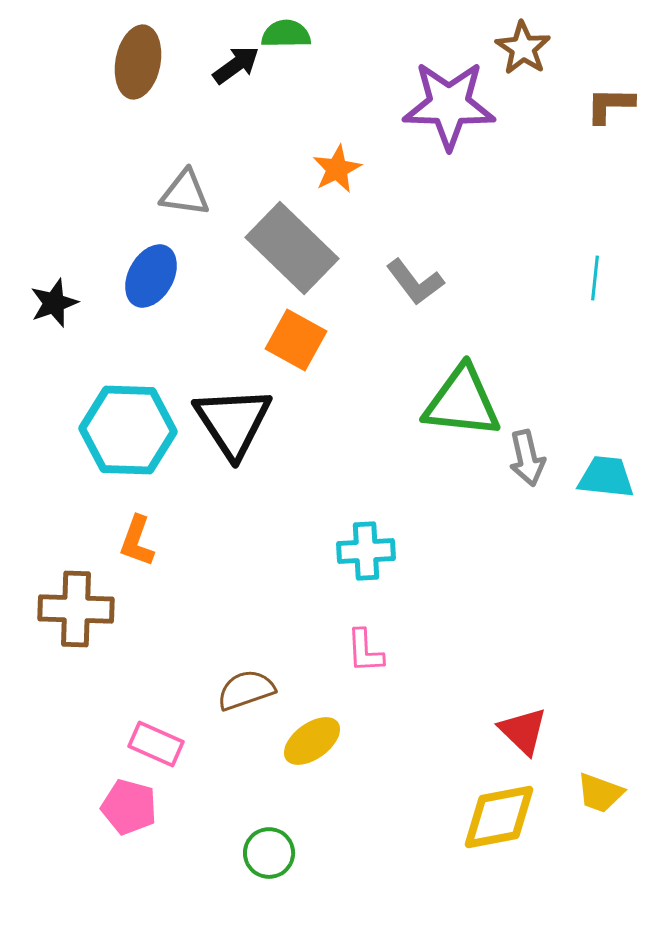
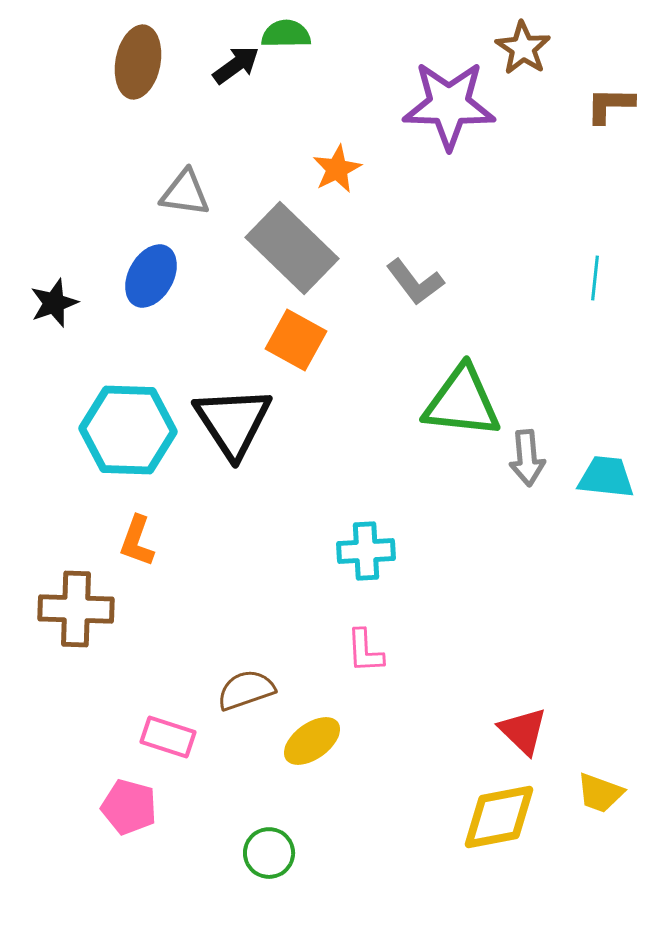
gray arrow: rotated 8 degrees clockwise
pink rectangle: moved 12 px right, 7 px up; rotated 6 degrees counterclockwise
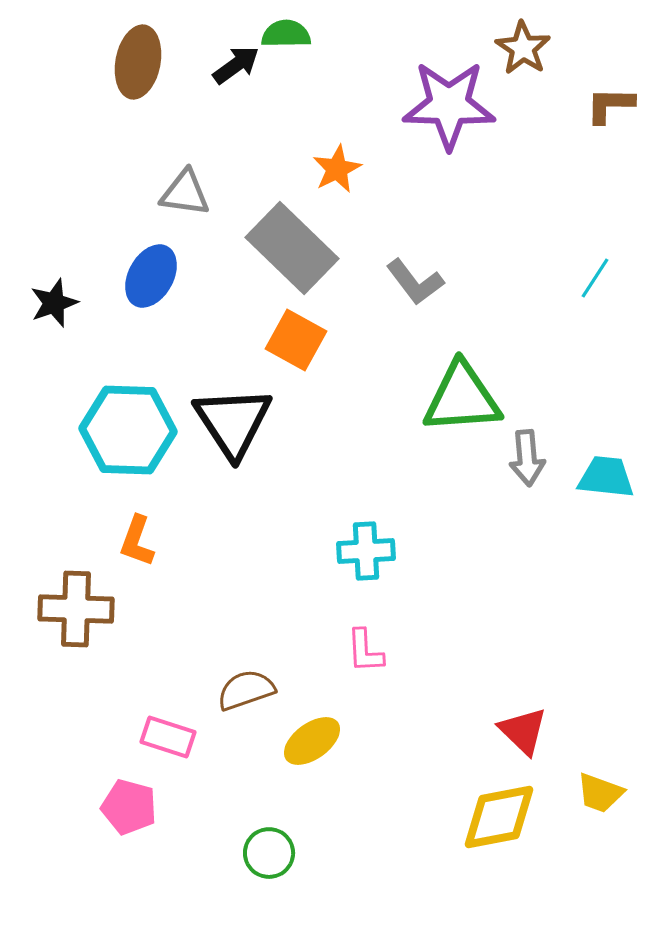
cyan line: rotated 27 degrees clockwise
green triangle: moved 4 px up; rotated 10 degrees counterclockwise
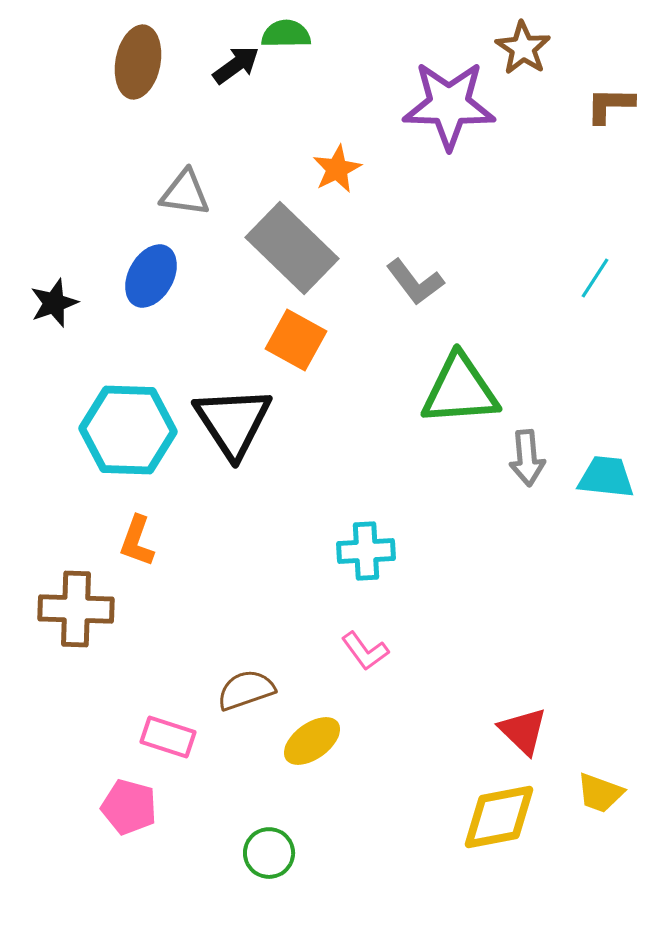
green triangle: moved 2 px left, 8 px up
pink L-shape: rotated 33 degrees counterclockwise
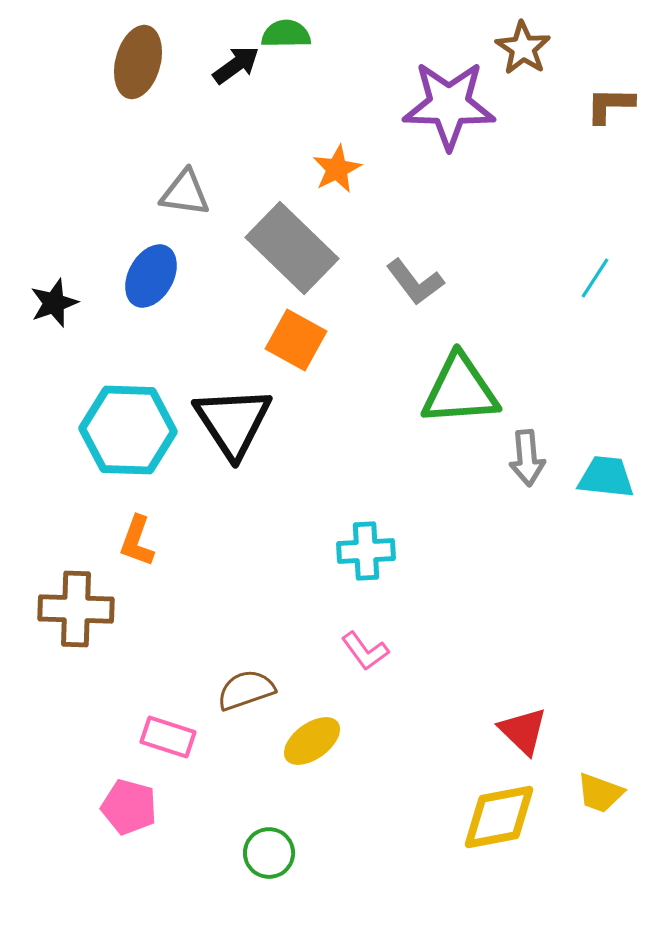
brown ellipse: rotated 4 degrees clockwise
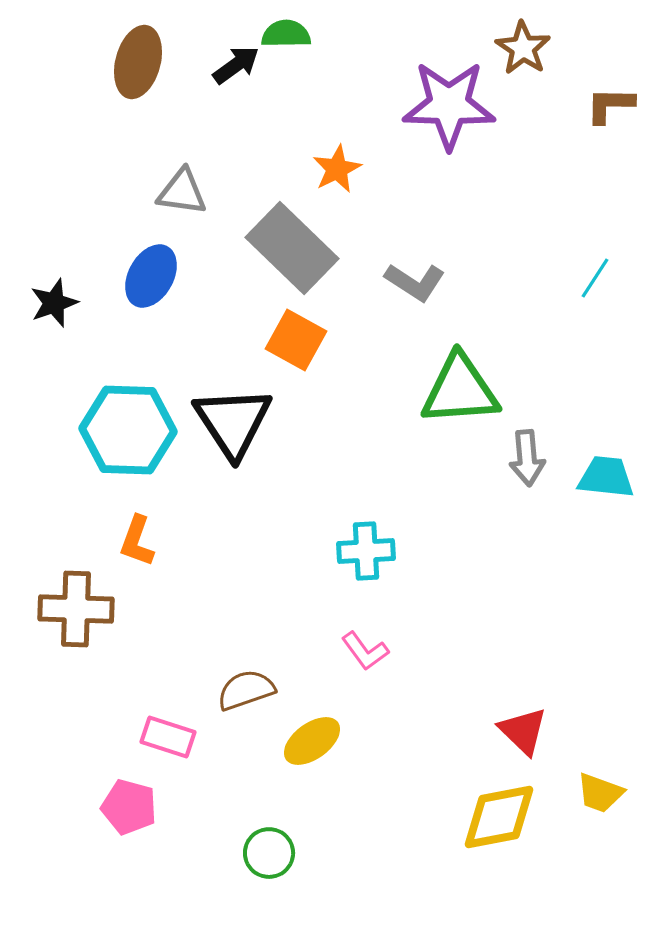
gray triangle: moved 3 px left, 1 px up
gray L-shape: rotated 20 degrees counterclockwise
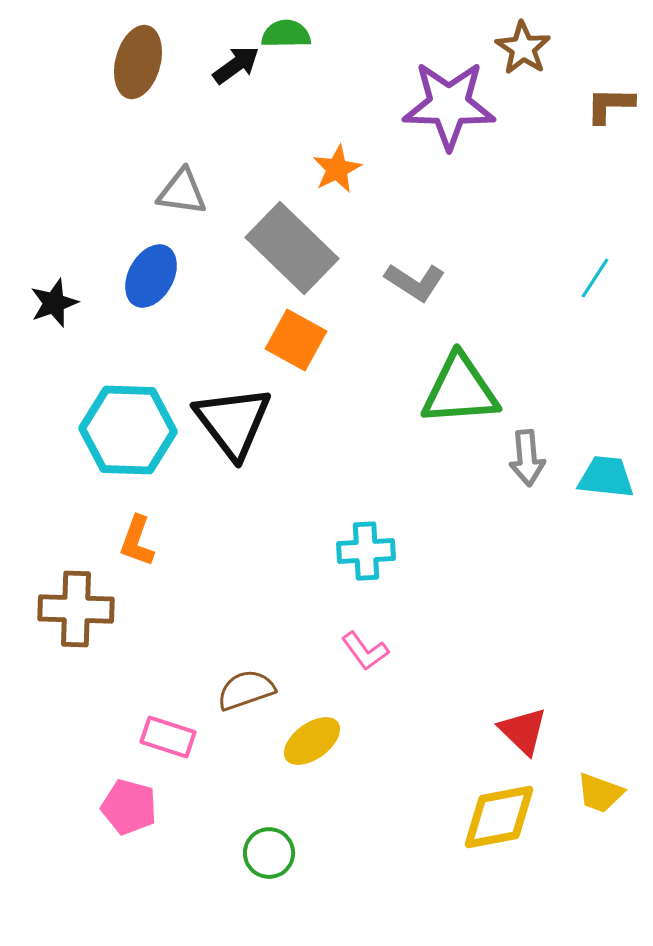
black triangle: rotated 4 degrees counterclockwise
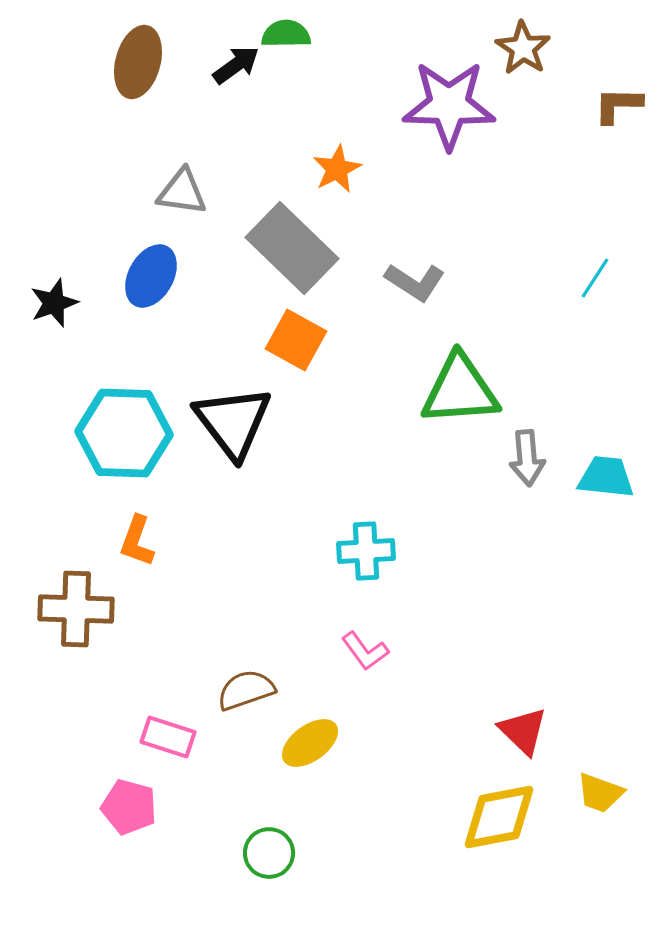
brown L-shape: moved 8 px right
cyan hexagon: moved 4 px left, 3 px down
yellow ellipse: moved 2 px left, 2 px down
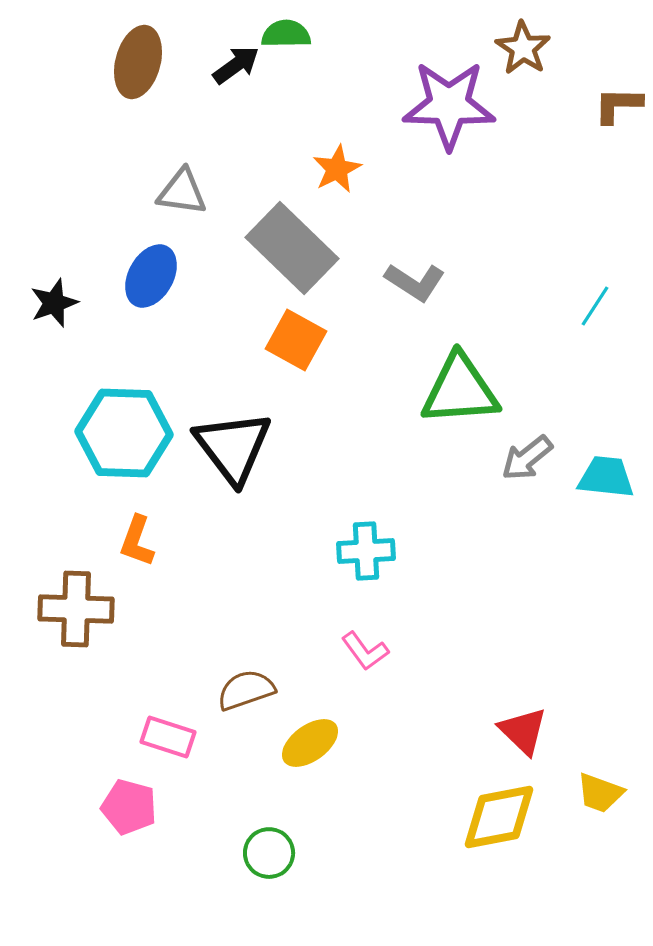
cyan line: moved 28 px down
black triangle: moved 25 px down
gray arrow: rotated 56 degrees clockwise
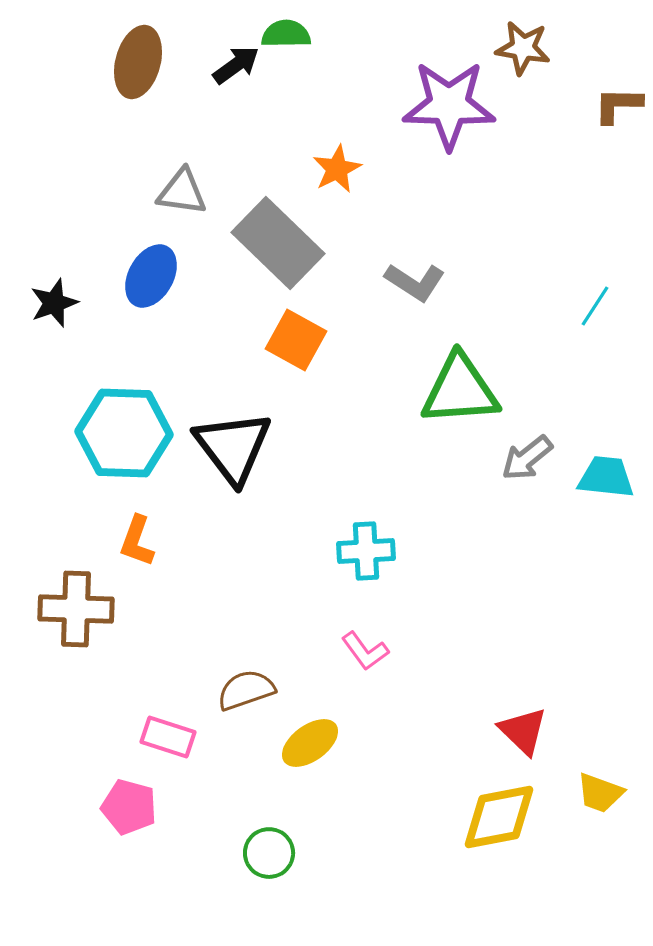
brown star: rotated 24 degrees counterclockwise
gray rectangle: moved 14 px left, 5 px up
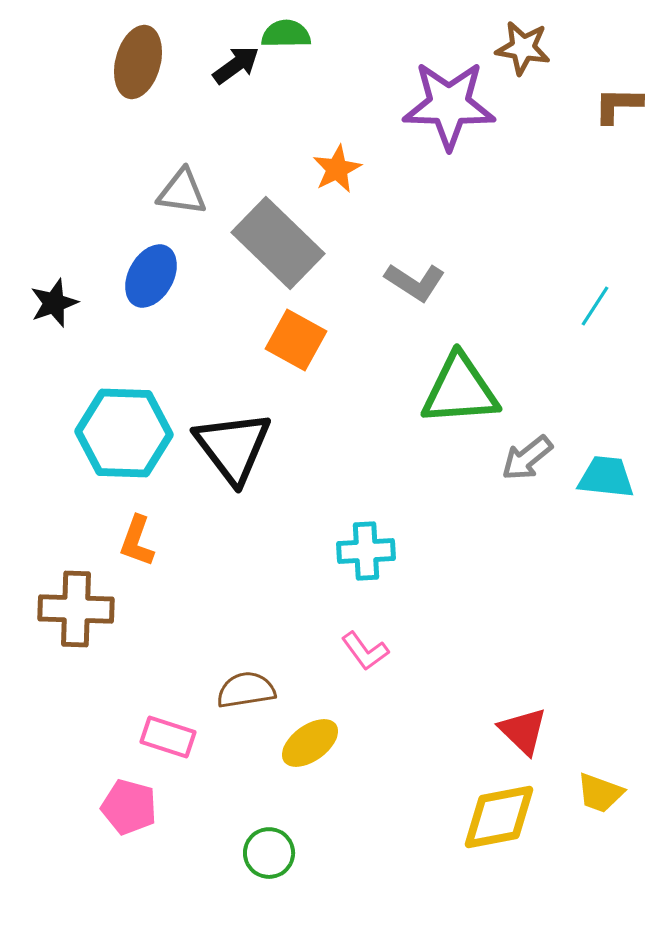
brown semicircle: rotated 10 degrees clockwise
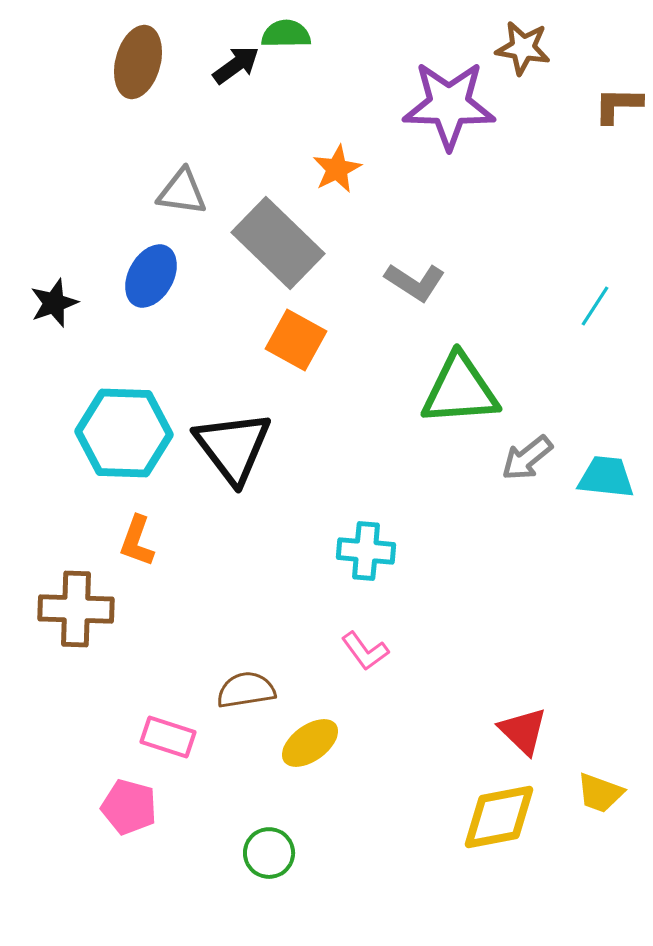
cyan cross: rotated 8 degrees clockwise
